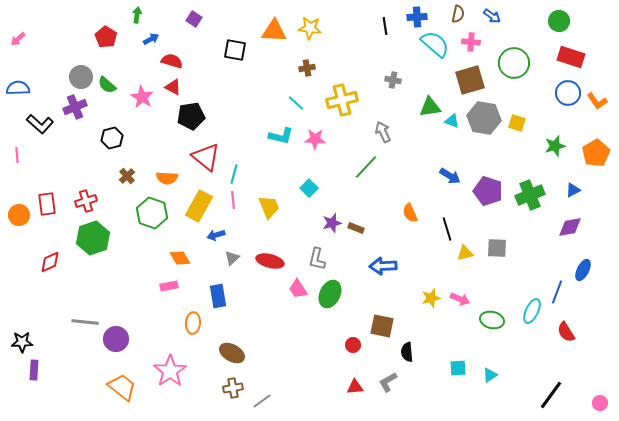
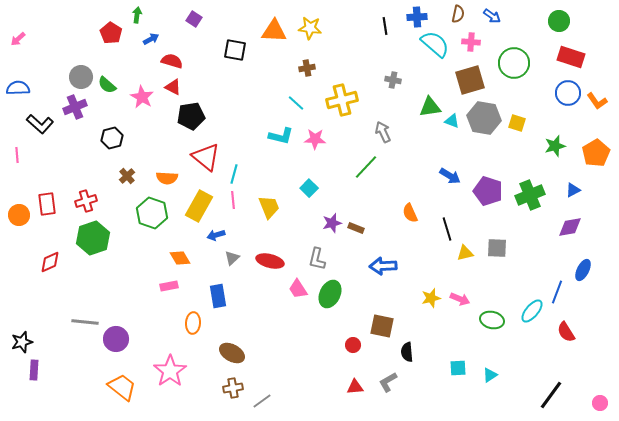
red pentagon at (106, 37): moved 5 px right, 4 px up
cyan ellipse at (532, 311): rotated 15 degrees clockwise
black star at (22, 342): rotated 15 degrees counterclockwise
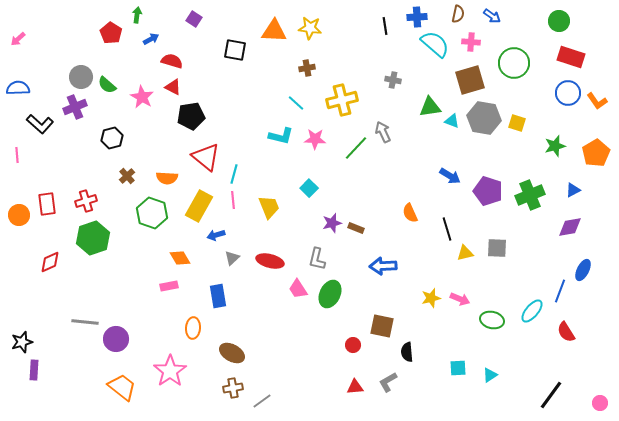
green line at (366, 167): moved 10 px left, 19 px up
blue line at (557, 292): moved 3 px right, 1 px up
orange ellipse at (193, 323): moved 5 px down
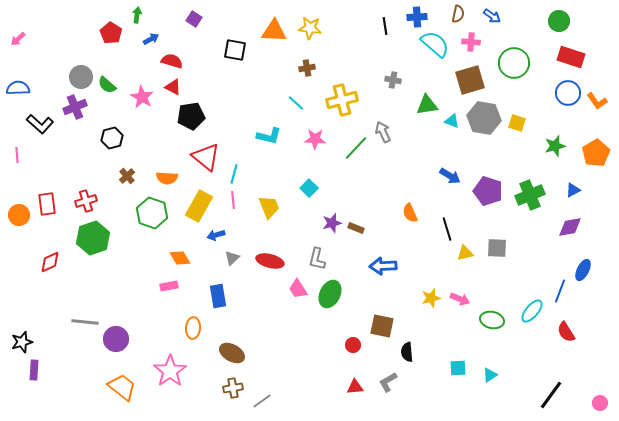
green triangle at (430, 107): moved 3 px left, 2 px up
cyan L-shape at (281, 136): moved 12 px left
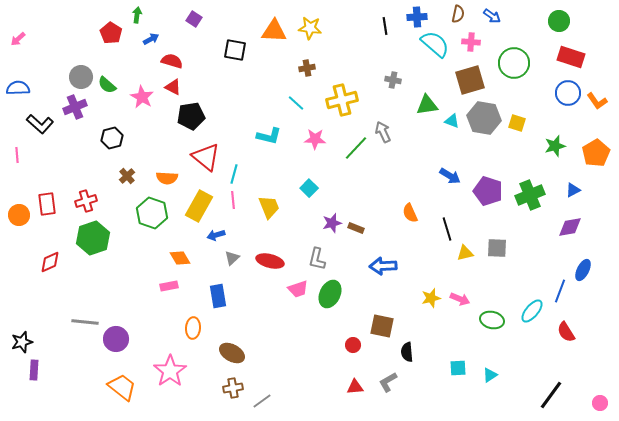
pink trapezoid at (298, 289): rotated 75 degrees counterclockwise
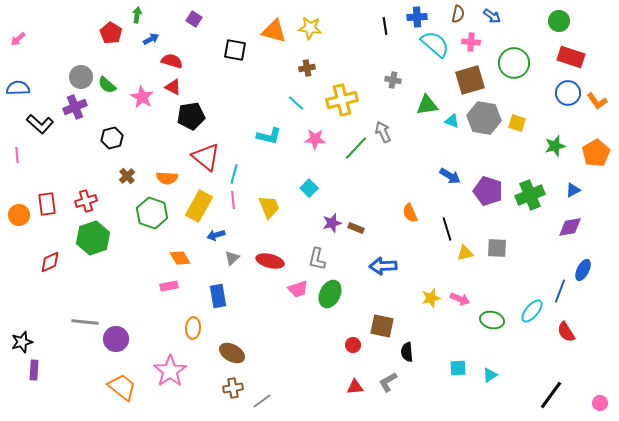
orange triangle at (274, 31): rotated 12 degrees clockwise
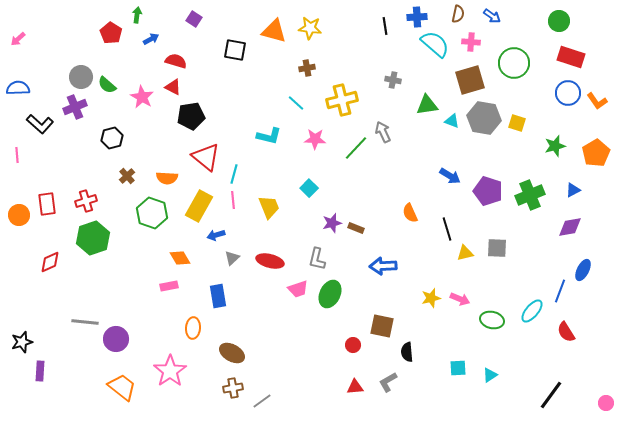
red semicircle at (172, 61): moved 4 px right
purple rectangle at (34, 370): moved 6 px right, 1 px down
pink circle at (600, 403): moved 6 px right
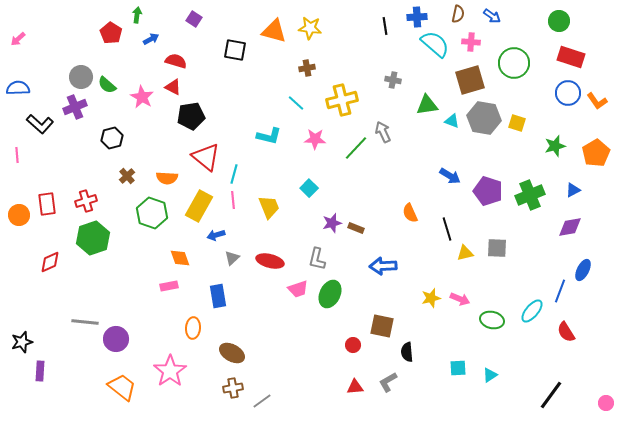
orange diamond at (180, 258): rotated 10 degrees clockwise
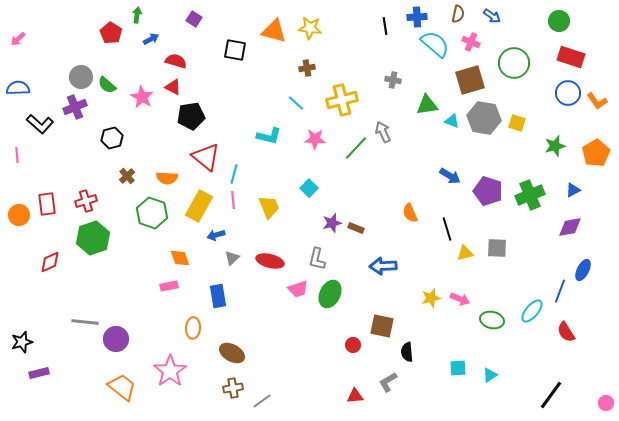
pink cross at (471, 42): rotated 18 degrees clockwise
purple rectangle at (40, 371): moved 1 px left, 2 px down; rotated 72 degrees clockwise
red triangle at (355, 387): moved 9 px down
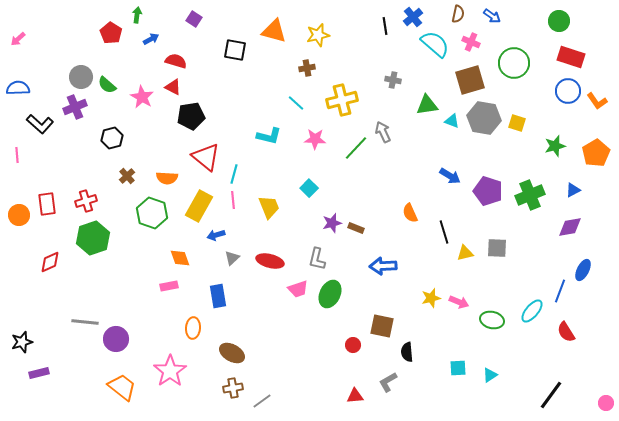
blue cross at (417, 17): moved 4 px left; rotated 36 degrees counterclockwise
yellow star at (310, 28): moved 8 px right, 7 px down; rotated 20 degrees counterclockwise
blue circle at (568, 93): moved 2 px up
black line at (447, 229): moved 3 px left, 3 px down
pink arrow at (460, 299): moved 1 px left, 3 px down
